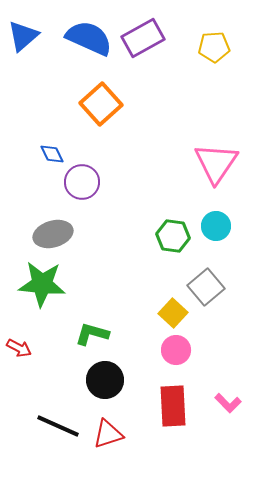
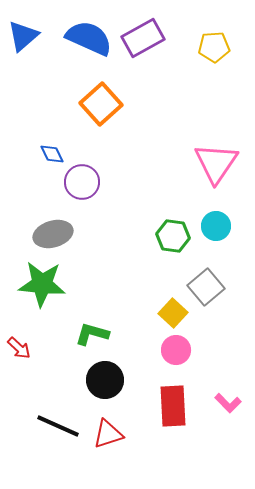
red arrow: rotated 15 degrees clockwise
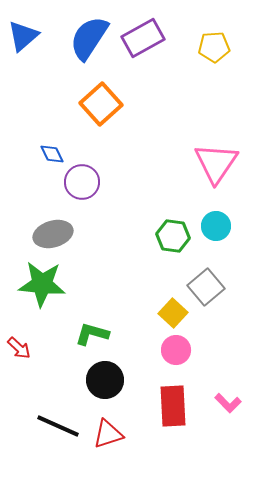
blue semicircle: rotated 81 degrees counterclockwise
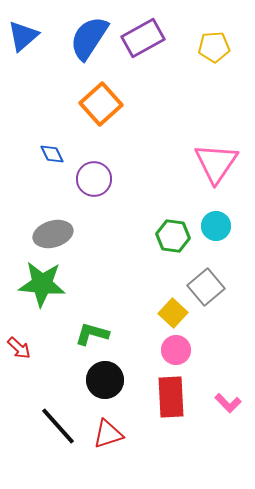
purple circle: moved 12 px right, 3 px up
red rectangle: moved 2 px left, 9 px up
black line: rotated 24 degrees clockwise
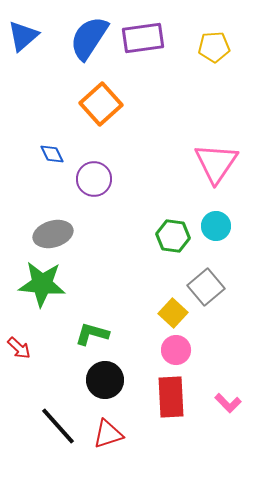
purple rectangle: rotated 21 degrees clockwise
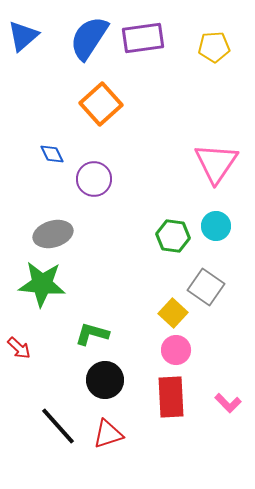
gray square: rotated 15 degrees counterclockwise
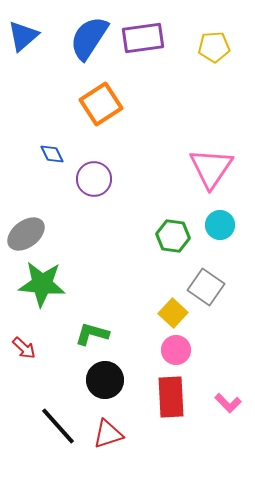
orange square: rotated 9 degrees clockwise
pink triangle: moved 5 px left, 5 px down
cyan circle: moved 4 px right, 1 px up
gray ellipse: moved 27 px left; rotated 21 degrees counterclockwise
red arrow: moved 5 px right
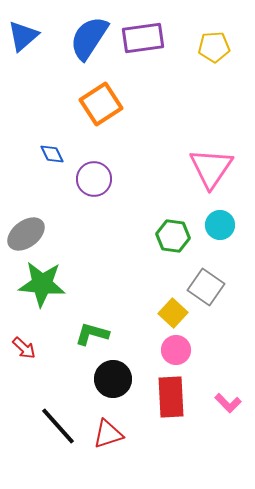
black circle: moved 8 px right, 1 px up
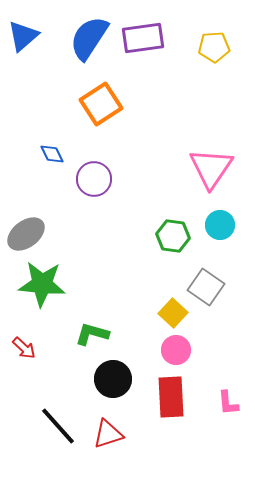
pink L-shape: rotated 40 degrees clockwise
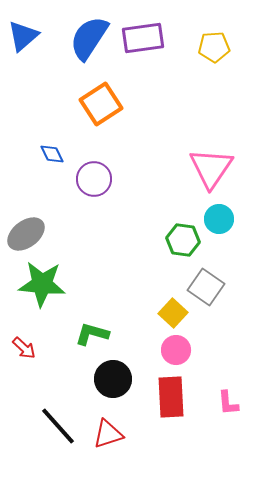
cyan circle: moved 1 px left, 6 px up
green hexagon: moved 10 px right, 4 px down
